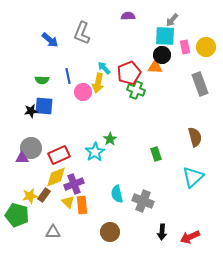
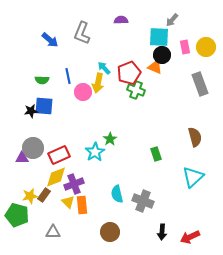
purple semicircle: moved 7 px left, 4 px down
cyan square: moved 6 px left, 1 px down
orange triangle: rotated 21 degrees clockwise
gray circle: moved 2 px right
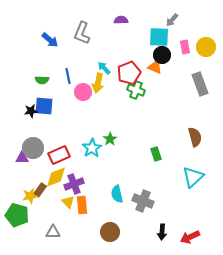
cyan star: moved 3 px left, 4 px up
brown rectangle: moved 4 px left, 5 px up
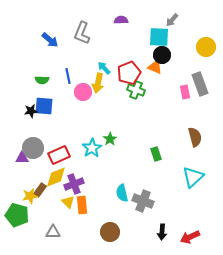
pink rectangle: moved 45 px down
cyan semicircle: moved 5 px right, 1 px up
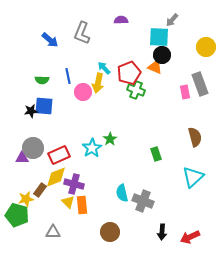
purple cross: rotated 36 degrees clockwise
yellow star: moved 4 px left, 3 px down
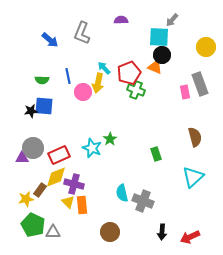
cyan star: rotated 18 degrees counterclockwise
green pentagon: moved 16 px right, 10 px down; rotated 10 degrees clockwise
